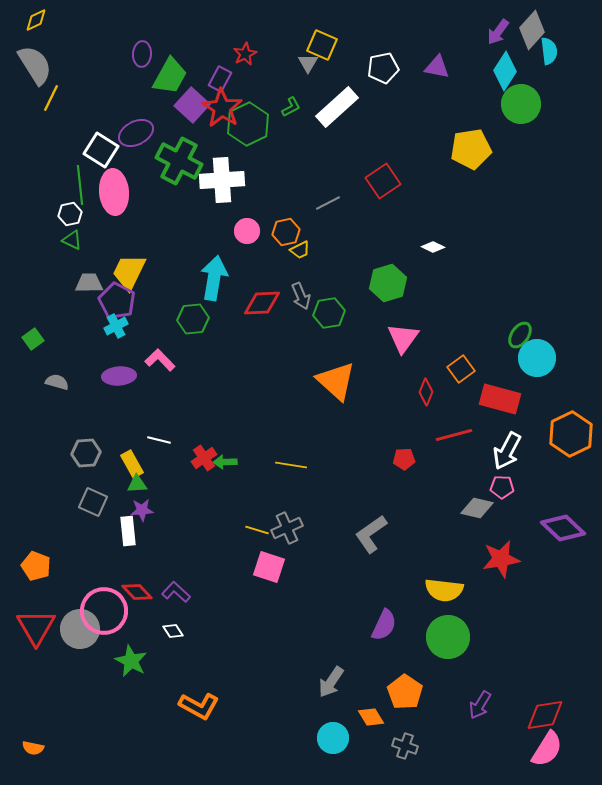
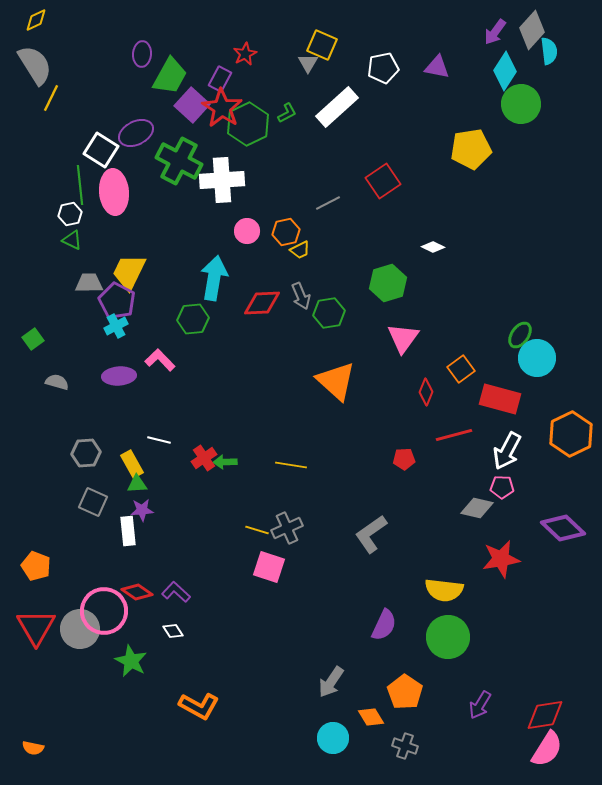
purple arrow at (498, 32): moved 3 px left
green L-shape at (291, 107): moved 4 px left, 6 px down
red diamond at (137, 592): rotated 12 degrees counterclockwise
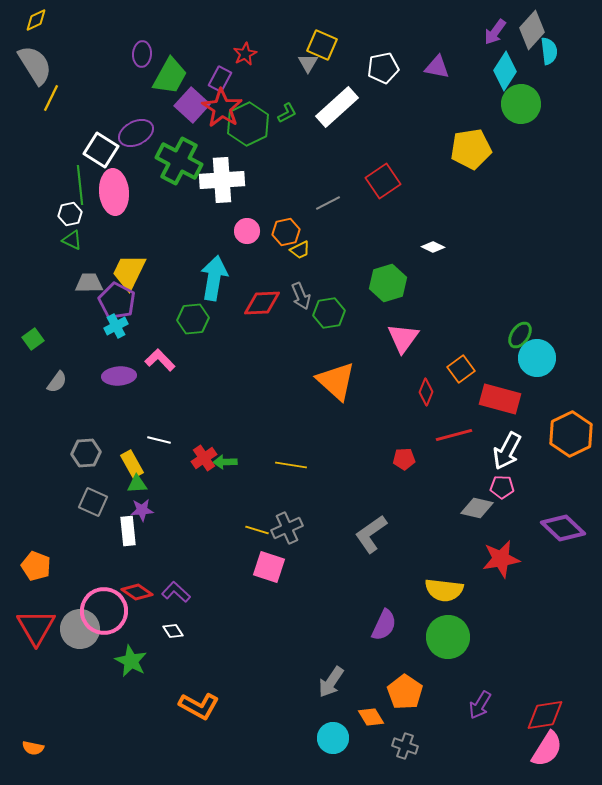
gray semicircle at (57, 382): rotated 110 degrees clockwise
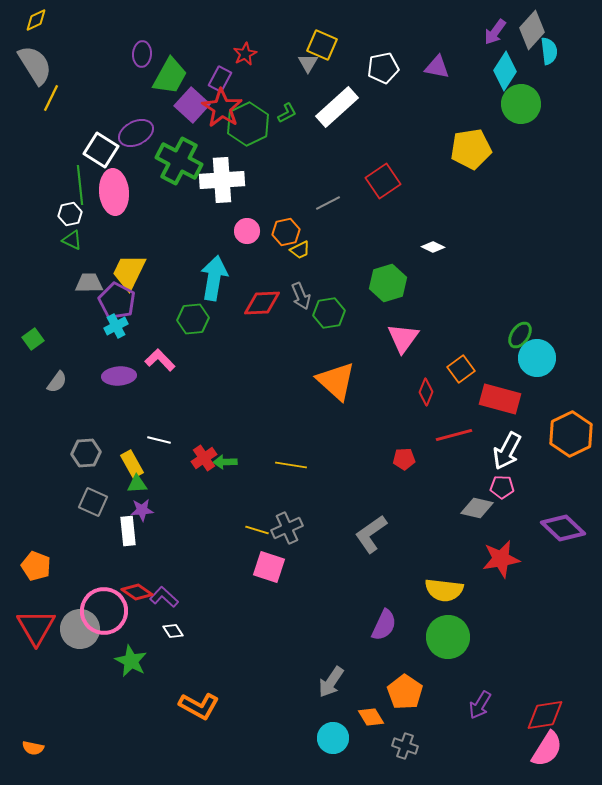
purple L-shape at (176, 592): moved 12 px left, 5 px down
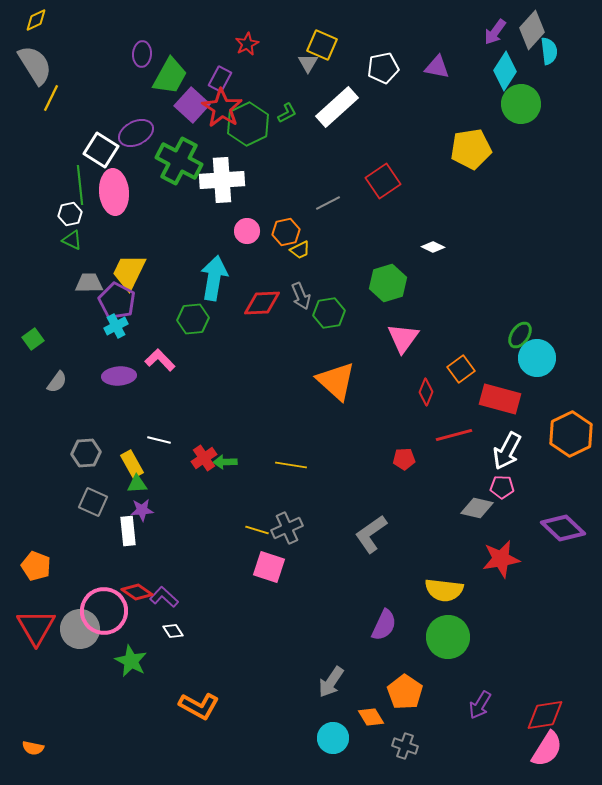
red star at (245, 54): moved 2 px right, 10 px up
